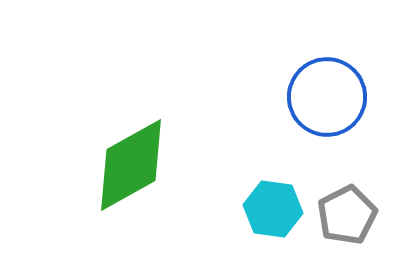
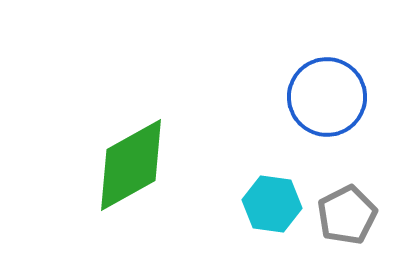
cyan hexagon: moved 1 px left, 5 px up
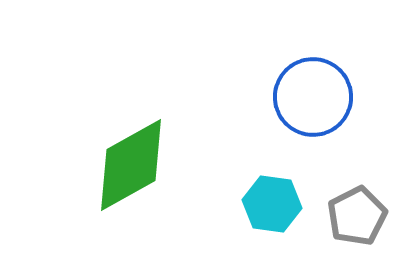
blue circle: moved 14 px left
gray pentagon: moved 10 px right, 1 px down
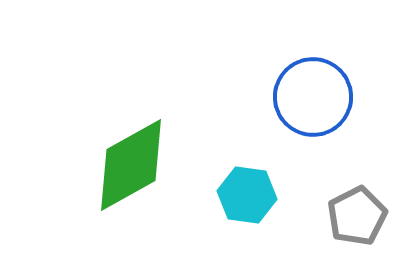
cyan hexagon: moved 25 px left, 9 px up
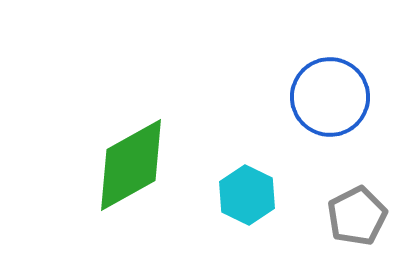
blue circle: moved 17 px right
cyan hexagon: rotated 18 degrees clockwise
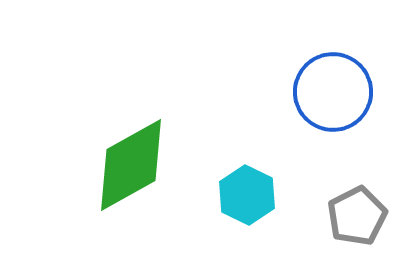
blue circle: moved 3 px right, 5 px up
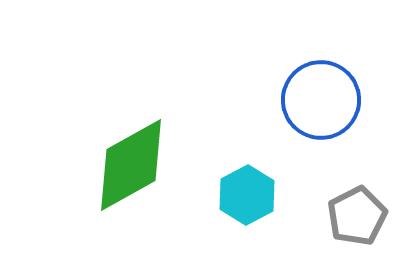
blue circle: moved 12 px left, 8 px down
cyan hexagon: rotated 6 degrees clockwise
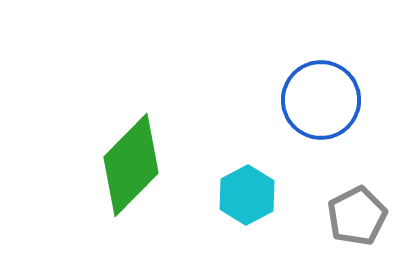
green diamond: rotated 16 degrees counterclockwise
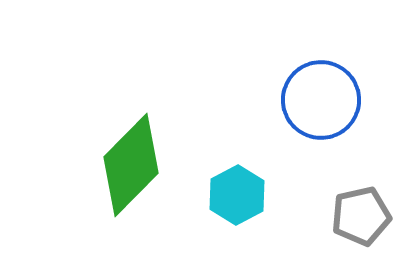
cyan hexagon: moved 10 px left
gray pentagon: moved 4 px right; rotated 14 degrees clockwise
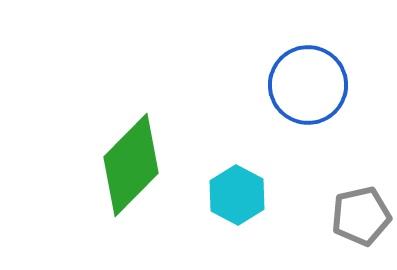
blue circle: moved 13 px left, 15 px up
cyan hexagon: rotated 4 degrees counterclockwise
